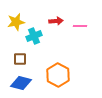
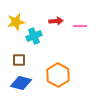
brown square: moved 1 px left, 1 px down
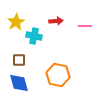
yellow star: rotated 18 degrees counterclockwise
pink line: moved 5 px right
cyan cross: rotated 35 degrees clockwise
orange hexagon: rotated 15 degrees counterclockwise
blue diamond: moved 2 px left; rotated 60 degrees clockwise
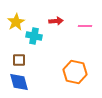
orange hexagon: moved 17 px right, 3 px up
blue diamond: moved 1 px up
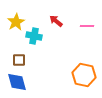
red arrow: rotated 136 degrees counterclockwise
pink line: moved 2 px right
orange hexagon: moved 9 px right, 3 px down
blue diamond: moved 2 px left
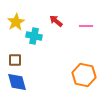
pink line: moved 1 px left
brown square: moved 4 px left
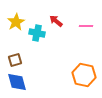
cyan cross: moved 3 px right, 3 px up
brown square: rotated 16 degrees counterclockwise
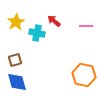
red arrow: moved 2 px left
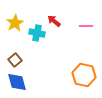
yellow star: moved 1 px left, 1 px down
brown square: rotated 24 degrees counterclockwise
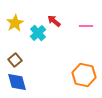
cyan cross: moved 1 px right; rotated 35 degrees clockwise
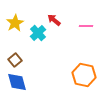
red arrow: moved 1 px up
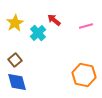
pink line: rotated 16 degrees counterclockwise
